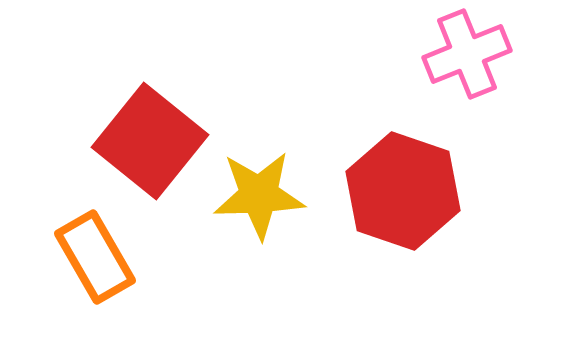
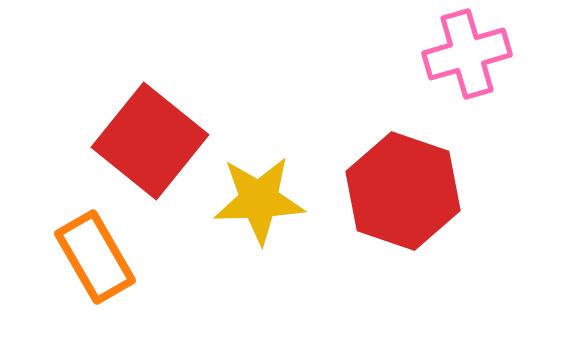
pink cross: rotated 6 degrees clockwise
yellow star: moved 5 px down
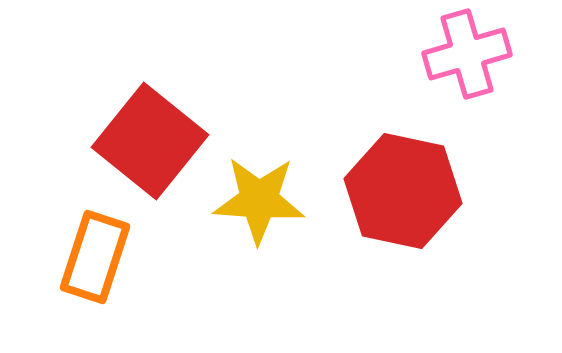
red hexagon: rotated 7 degrees counterclockwise
yellow star: rotated 6 degrees clockwise
orange rectangle: rotated 48 degrees clockwise
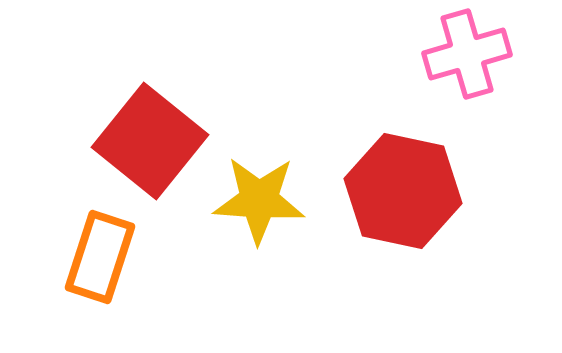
orange rectangle: moved 5 px right
